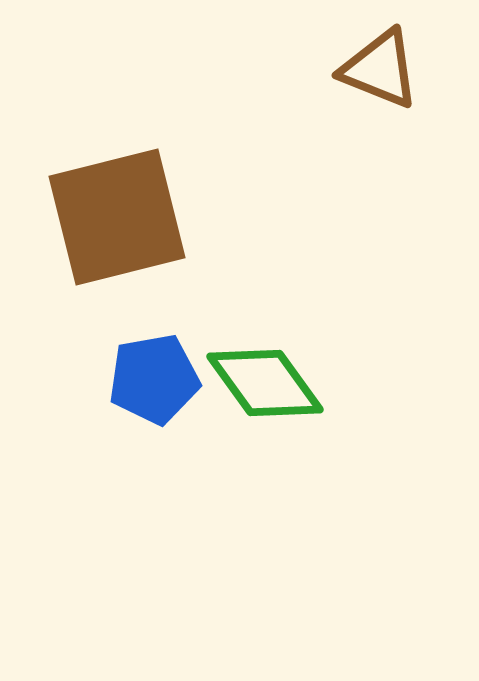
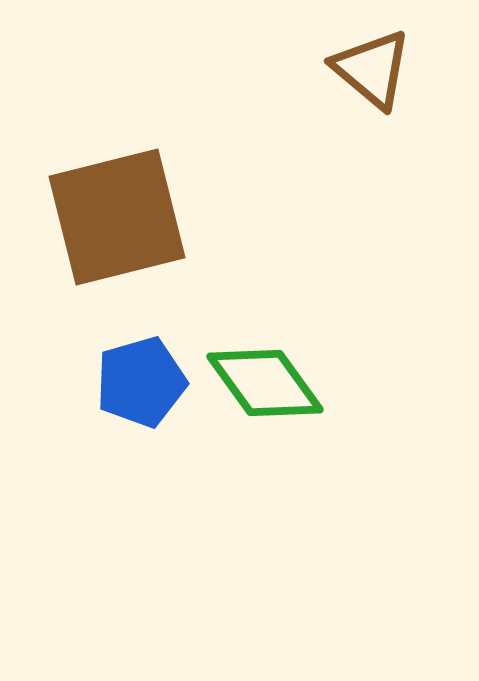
brown triangle: moved 8 px left; rotated 18 degrees clockwise
blue pentagon: moved 13 px left, 3 px down; rotated 6 degrees counterclockwise
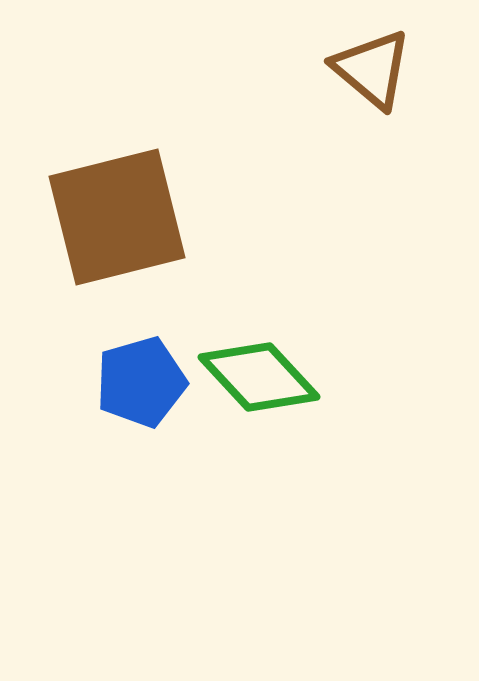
green diamond: moved 6 px left, 6 px up; rotated 7 degrees counterclockwise
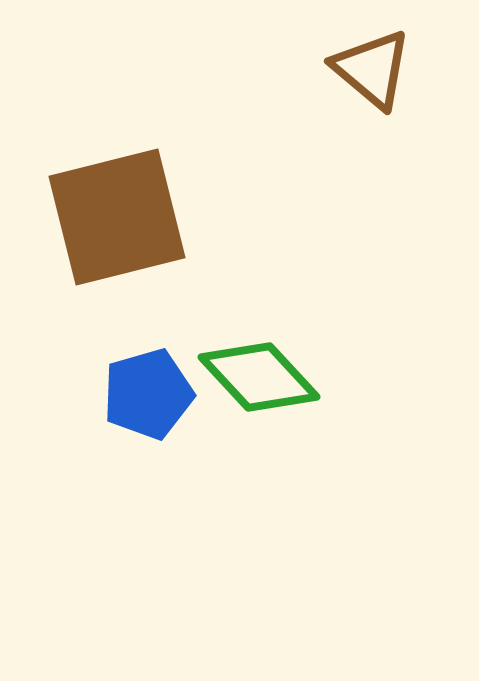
blue pentagon: moved 7 px right, 12 px down
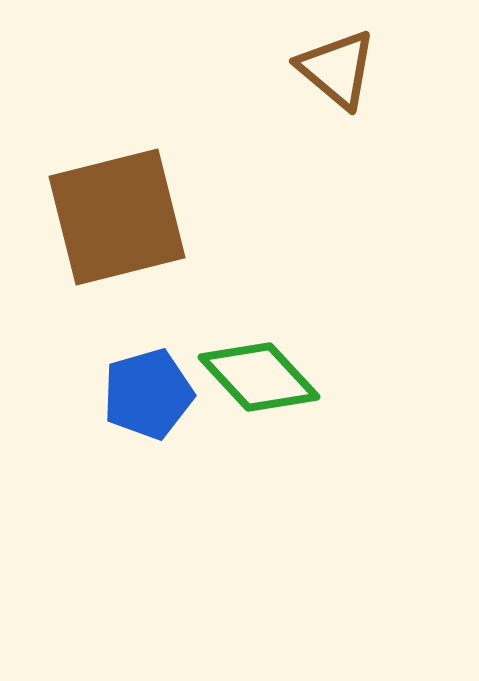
brown triangle: moved 35 px left
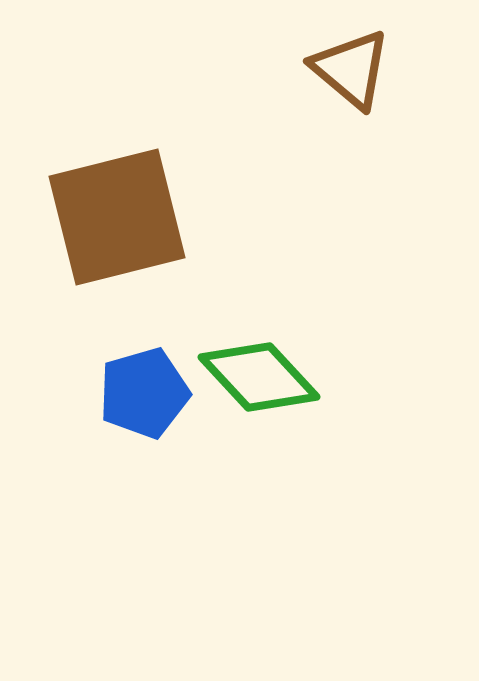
brown triangle: moved 14 px right
blue pentagon: moved 4 px left, 1 px up
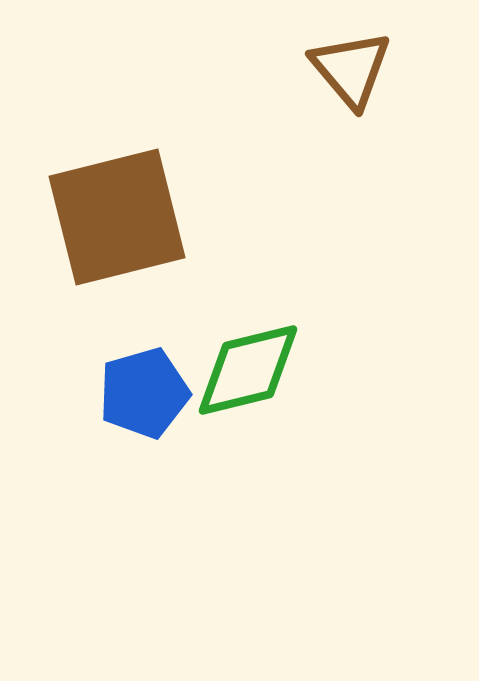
brown triangle: rotated 10 degrees clockwise
green diamond: moved 11 px left, 7 px up; rotated 61 degrees counterclockwise
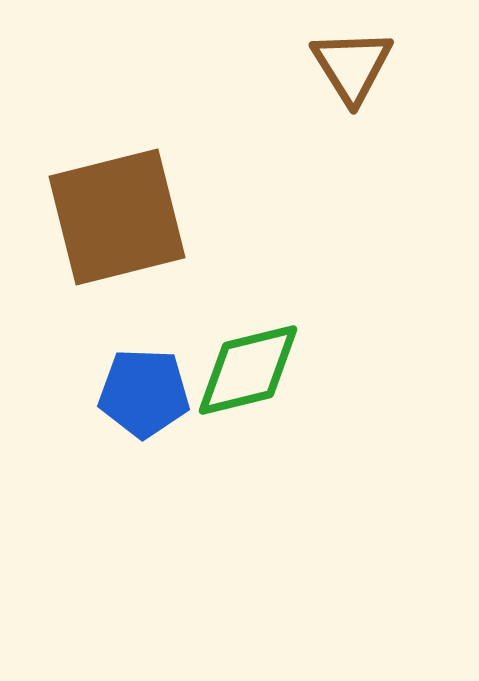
brown triangle: moved 1 px right, 3 px up; rotated 8 degrees clockwise
blue pentagon: rotated 18 degrees clockwise
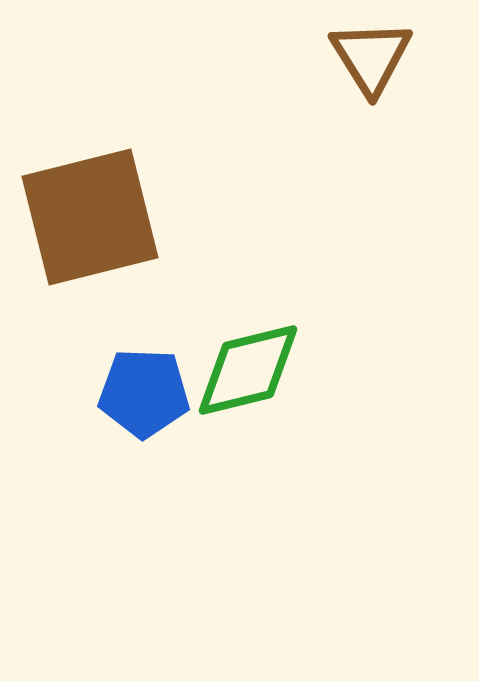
brown triangle: moved 19 px right, 9 px up
brown square: moved 27 px left
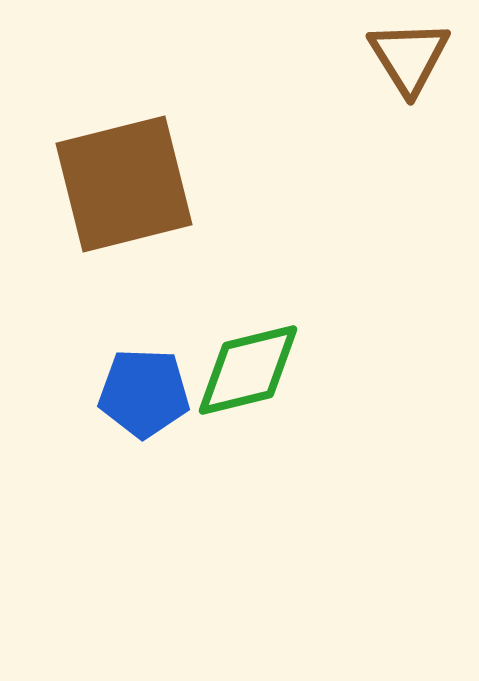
brown triangle: moved 38 px right
brown square: moved 34 px right, 33 px up
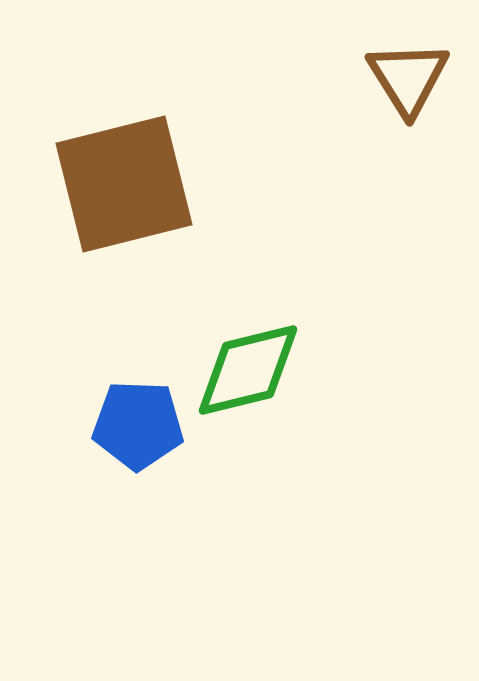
brown triangle: moved 1 px left, 21 px down
blue pentagon: moved 6 px left, 32 px down
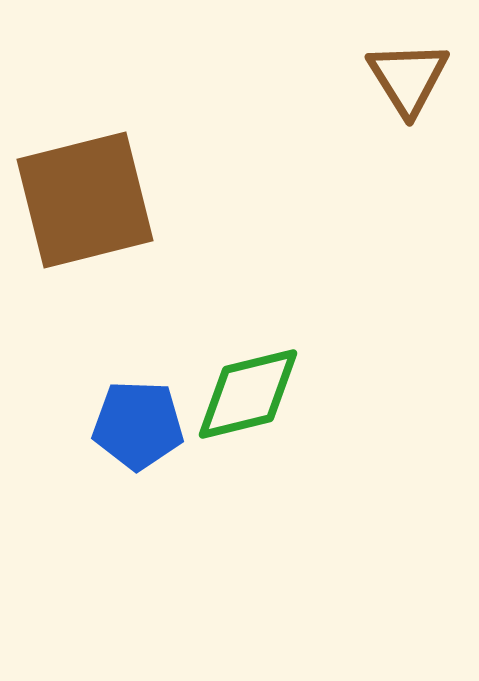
brown square: moved 39 px left, 16 px down
green diamond: moved 24 px down
